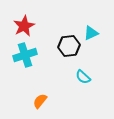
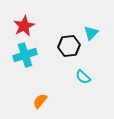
cyan triangle: rotated 21 degrees counterclockwise
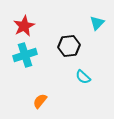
cyan triangle: moved 6 px right, 10 px up
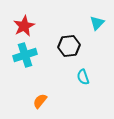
cyan semicircle: rotated 28 degrees clockwise
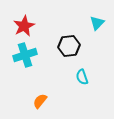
cyan semicircle: moved 1 px left
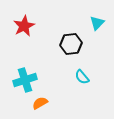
black hexagon: moved 2 px right, 2 px up
cyan cross: moved 25 px down
cyan semicircle: rotated 21 degrees counterclockwise
orange semicircle: moved 2 px down; rotated 21 degrees clockwise
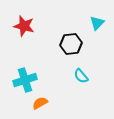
red star: rotated 30 degrees counterclockwise
cyan semicircle: moved 1 px left, 1 px up
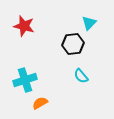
cyan triangle: moved 8 px left
black hexagon: moved 2 px right
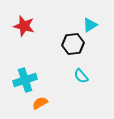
cyan triangle: moved 1 px right, 2 px down; rotated 14 degrees clockwise
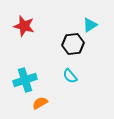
cyan semicircle: moved 11 px left
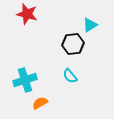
red star: moved 3 px right, 12 px up
